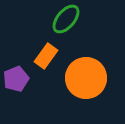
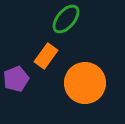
orange circle: moved 1 px left, 5 px down
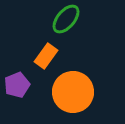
purple pentagon: moved 1 px right, 6 px down
orange circle: moved 12 px left, 9 px down
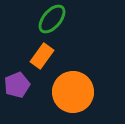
green ellipse: moved 14 px left
orange rectangle: moved 4 px left
